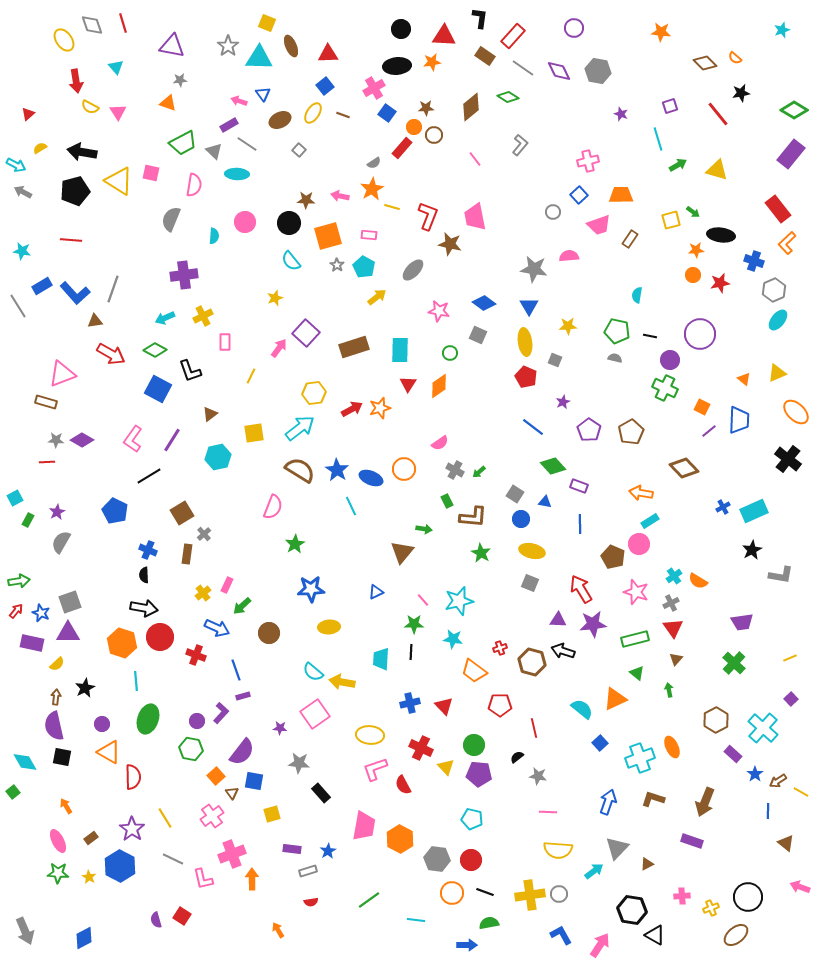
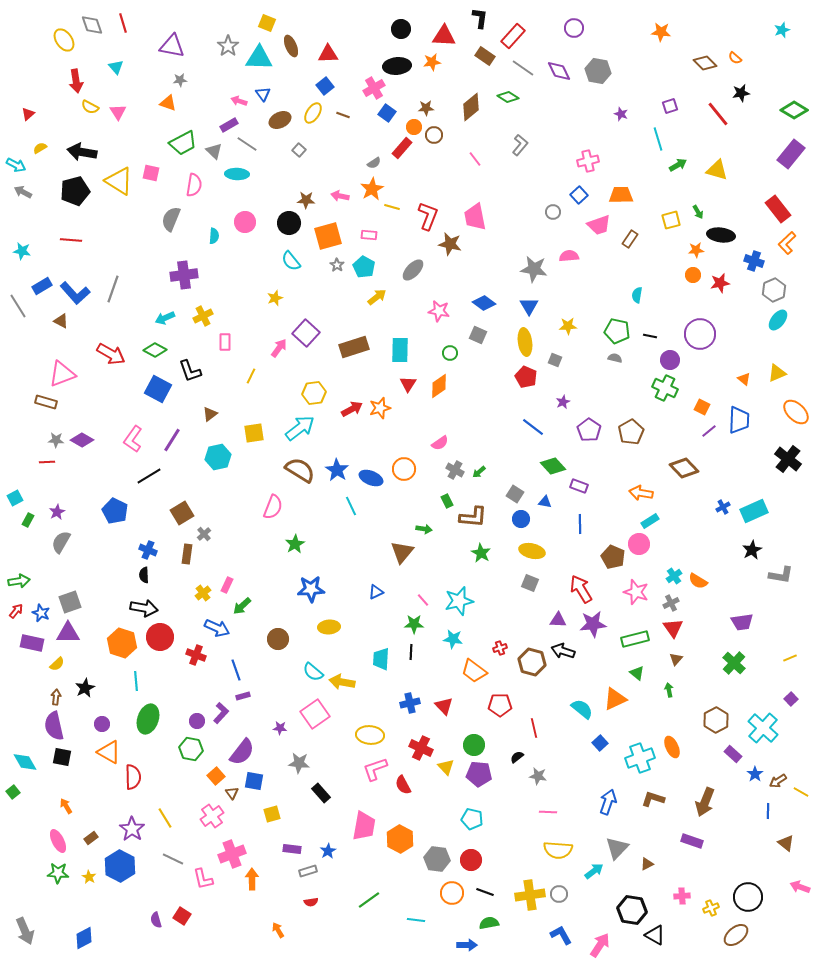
green arrow at (693, 212): moved 5 px right; rotated 24 degrees clockwise
brown triangle at (95, 321): moved 34 px left; rotated 35 degrees clockwise
brown circle at (269, 633): moved 9 px right, 6 px down
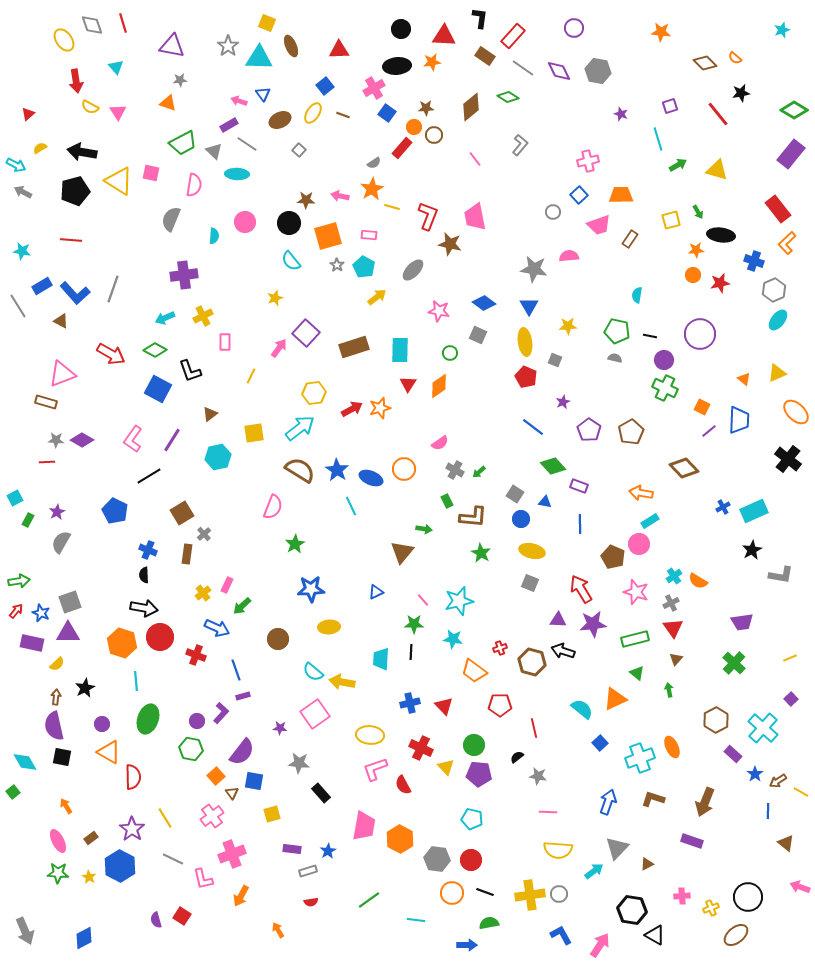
red triangle at (328, 54): moved 11 px right, 4 px up
purple circle at (670, 360): moved 6 px left
orange arrow at (252, 879): moved 11 px left, 17 px down; rotated 150 degrees counterclockwise
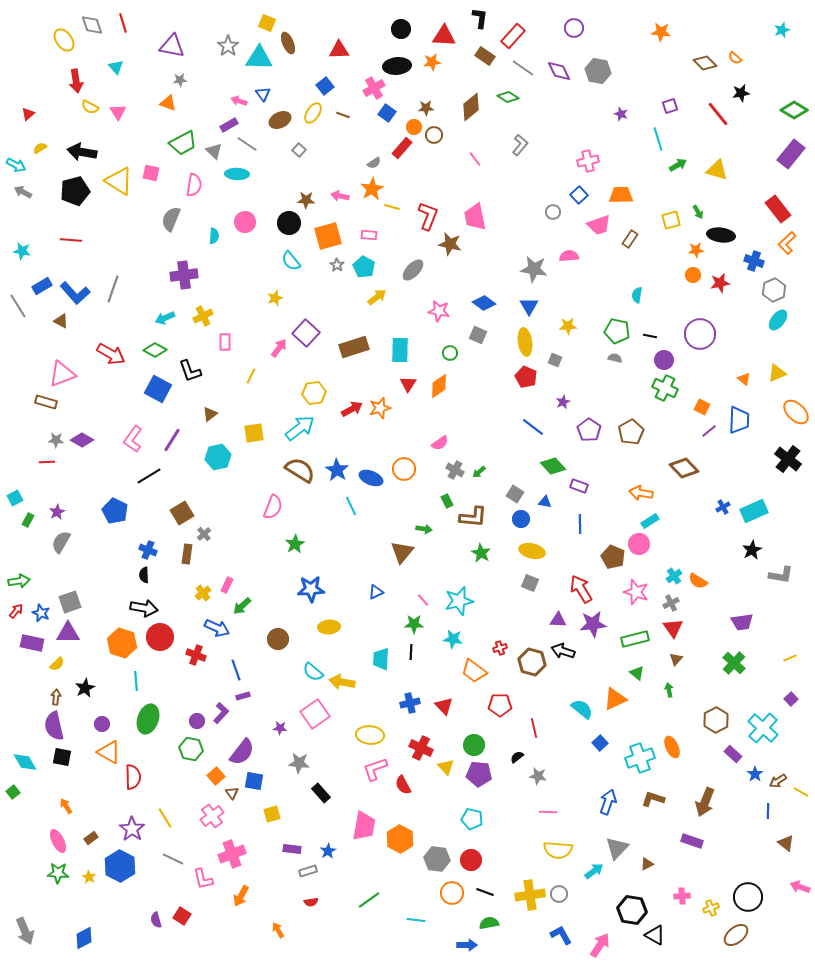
brown ellipse at (291, 46): moved 3 px left, 3 px up
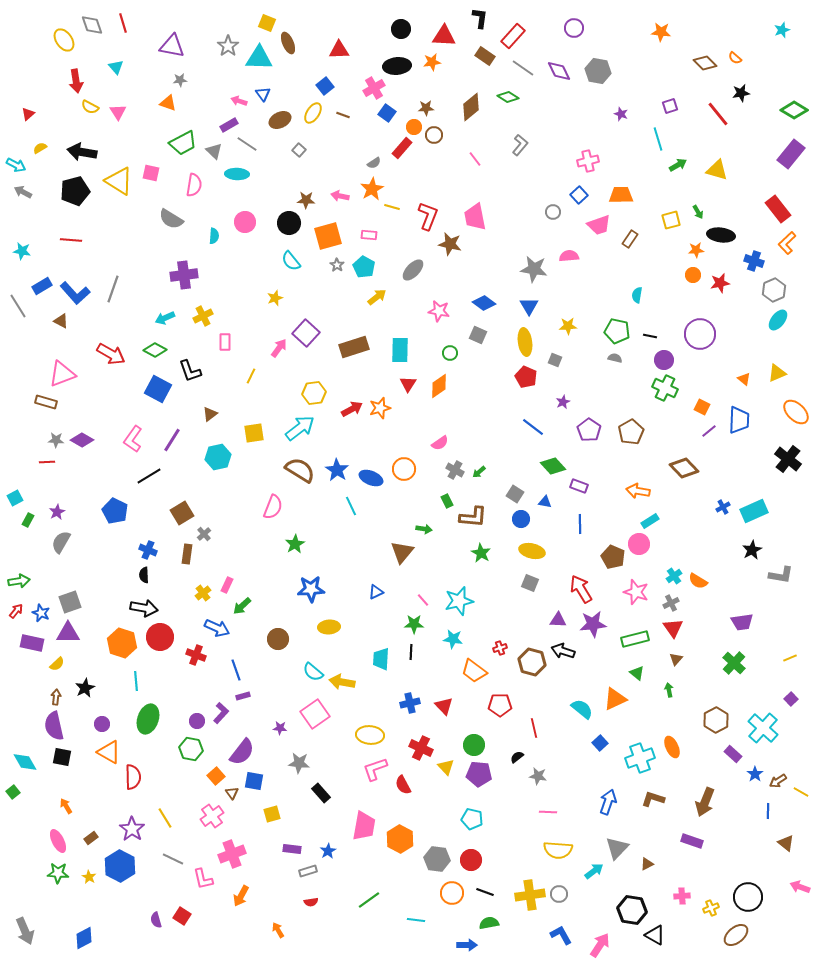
gray semicircle at (171, 219): rotated 80 degrees counterclockwise
orange arrow at (641, 493): moved 3 px left, 2 px up
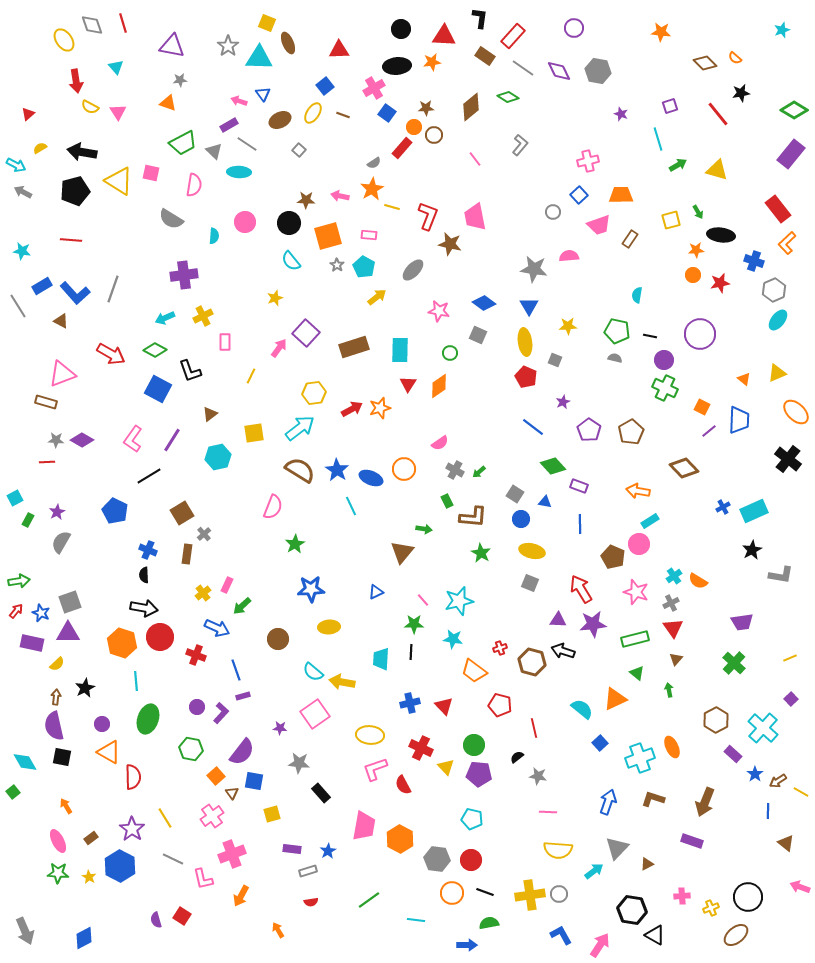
cyan ellipse at (237, 174): moved 2 px right, 2 px up
red pentagon at (500, 705): rotated 15 degrees clockwise
purple circle at (197, 721): moved 14 px up
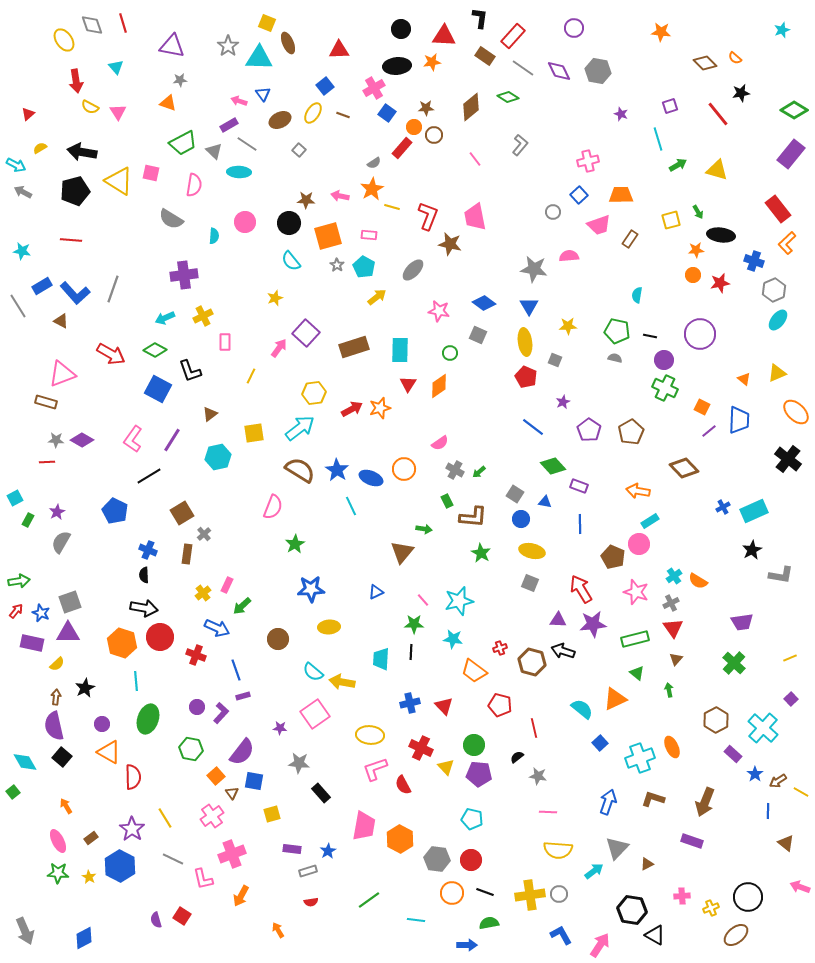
black square at (62, 757): rotated 30 degrees clockwise
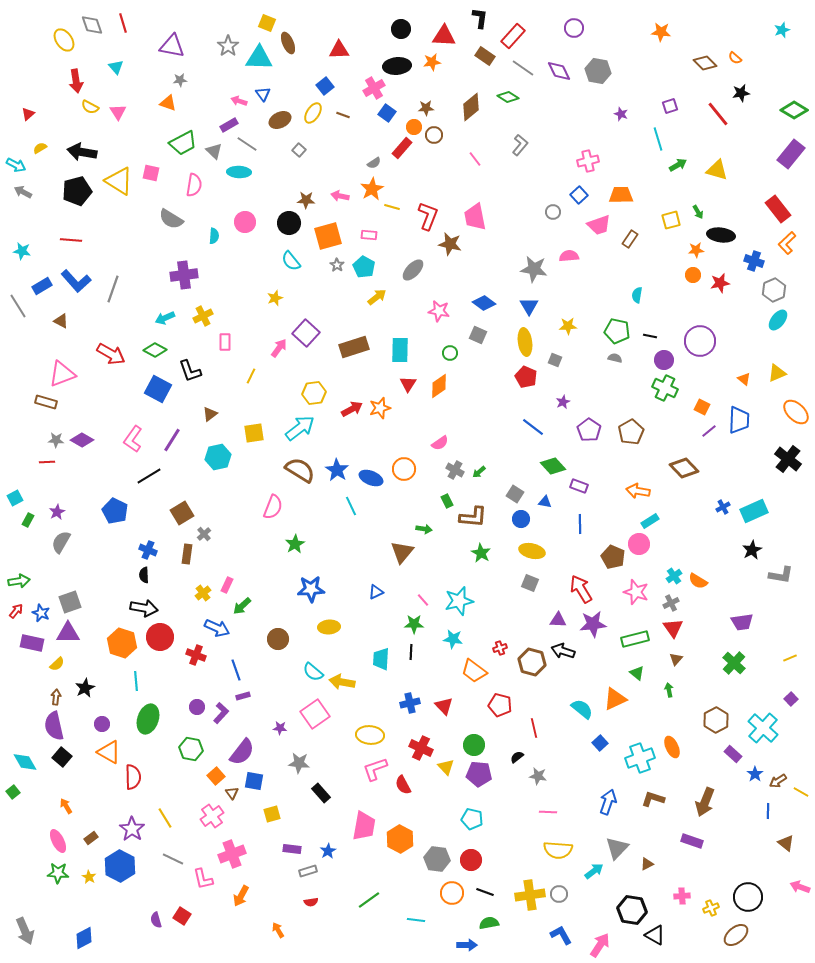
black pentagon at (75, 191): moved 2 px right
blue L-shape at (75, 293): moved 1 px right, 12 px up
purple circle at (700, 334): moved 7 px down
